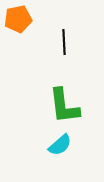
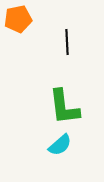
black line: moved 3 px right
green L-shape: moved 1 px down
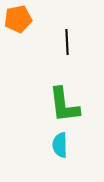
green L-shape: moved 2 px up
cyan semicircle: rotated 130 degrees clockwise
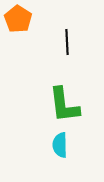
orange pentagon: rotated 28 degrees counterclockwise
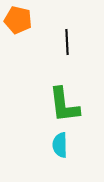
orange pentagon: moved 1 px down; rotated 20 degrees counterclockwise
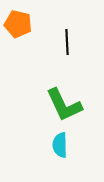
orange pentagon: moved 4 px down
green L-shape: rotated 18 degrees counterclockwise
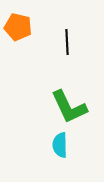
orange pentagon: moved 3 px down
green L-shape: moved 5 px right, 2 px down
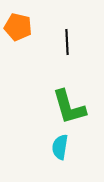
green L-shape: rotated 9 degrees clockwise
cyan semicircle: moved 2 px down; rotated 10 degrees clockwise
